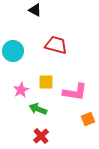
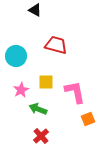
cyan circle: moved 3 px right, 5 px down
pink L-shape: rotated 110 degrees counterclockwise
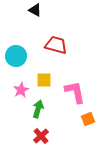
yellow square: moved 2 px left, 2 px up
green arrow: rotated 84 degrees clockwise
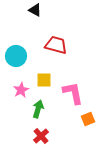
pink L-shape: moved 2 px left, 1 px down
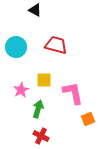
cyan circle: moved 9 px up
red cross: rotated 21 degrees counterclockwise
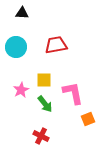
black triangle: moved 13 px left, 3 px down; rotated 24 degrees counterclockwise
red trapezoid: rotated 25 degrees counterclockwise
green arrow: moved 7 px right, 5 px up; rotated 126 degrees clockwise
